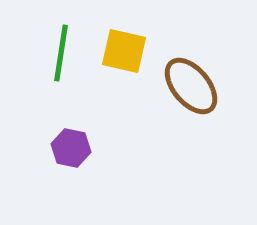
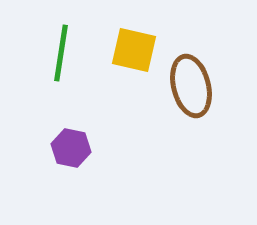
yellow square: moved 10 px right, 1 px up
brown ellipse: rotated 26 degrees clockwise
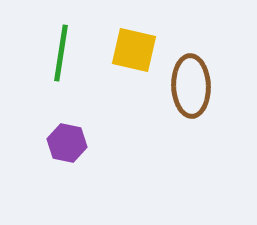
brown ellipse: rotated 12 degrees clockwise
purple hexagon: moved 4 px left, 5 px up
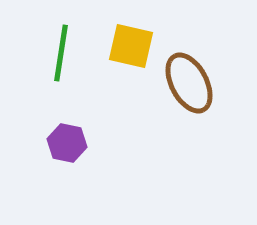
yellow square: moved 3 px left, 4 px up
brown ellipse: moved 2 px left, 3 px up; rotated 26 degrees counterclockwise
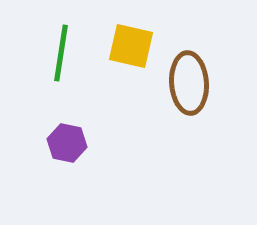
brown ellipse: rotated 24 degrees clockwise
